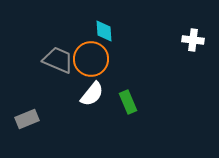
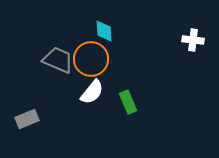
white semicircle: moved 2 px up
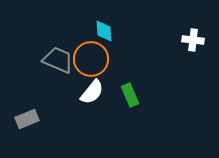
green rectangle: moved 2 px right, 7 px up
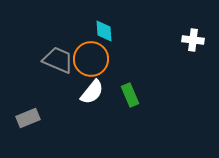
gray rectangle: moved 1 px right, 1 px up
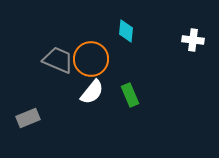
cyan diamond: moved 22 px right; rotated 10 degrees clockwise
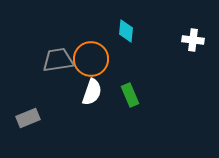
gray trapezoid: rotated 32 degrees counterclockwise
white semicircle: rotated 20 degrees counterclockwise
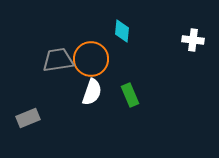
cyan diamond: moved 4 px left
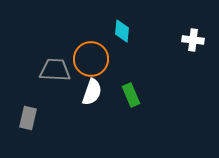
gray trapezoid: moved 3 px left, 10 px down; rotated 12 degrees clockwise
green rectangle: moved 1 px right
gray rectangle: rotated 55 degrees counterclockwise
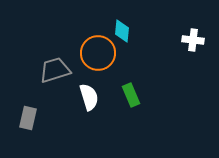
orange circle: moved 7 px right, 6 px up
gray trapezoid: rotated 20 degrees counterclockwise
white semicircle: moved 3 px left, 5 px down; rotated 36 degrees counterclockwise
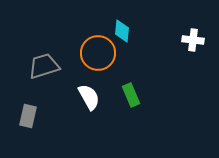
gray trapezoid: moved 11 px left, 4 px up
white semicircle: rotated 12 degrees counterclockwise
gray rectangle: moved 2 px up
